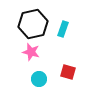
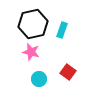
cyan rectangle: moved 1 px left, 1 px down
red square: rotated 21 degrees clockwise
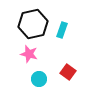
pink star: moved 2 px left, 2 px down
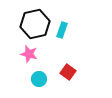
black hexagon: moved 2 px right
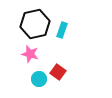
pink star: moved 1 px right
red square: moved 10 px left
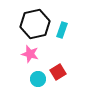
red square: rotated 21 degrees clockwise
cyan circle: moved 1 px left
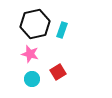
cyan circle: moved 6 px left
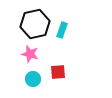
red square: rotated 28 degrees clockwise
cyan circle: moved 1 px right
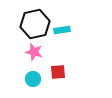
cyan rectangle: rotated 63 degrees clockwise
pink star: moved 4 px right, 2 px up
